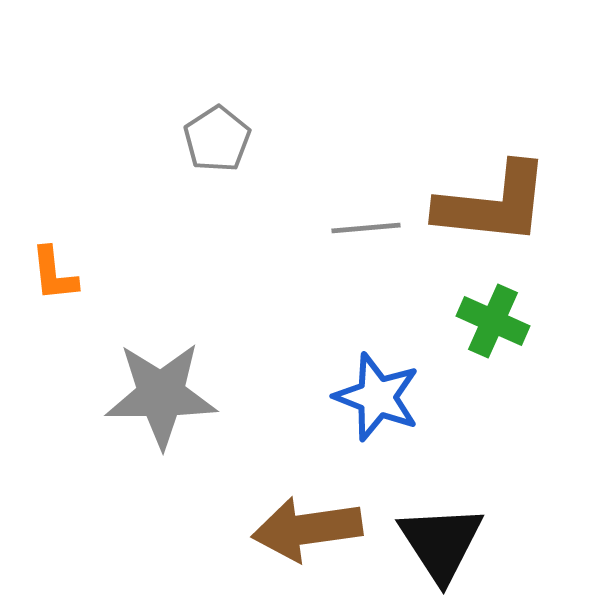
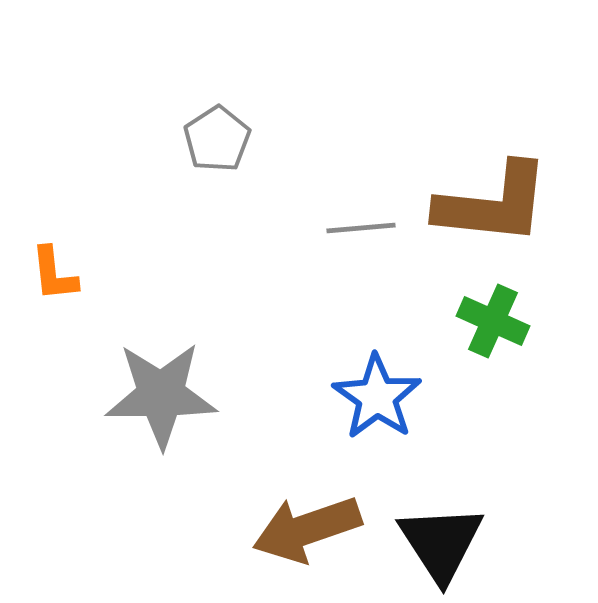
gray line: moved 5 px left
blue star: rotated 14 degrees clockwise
brown arrow: rotated 11 degrees counterclockwise
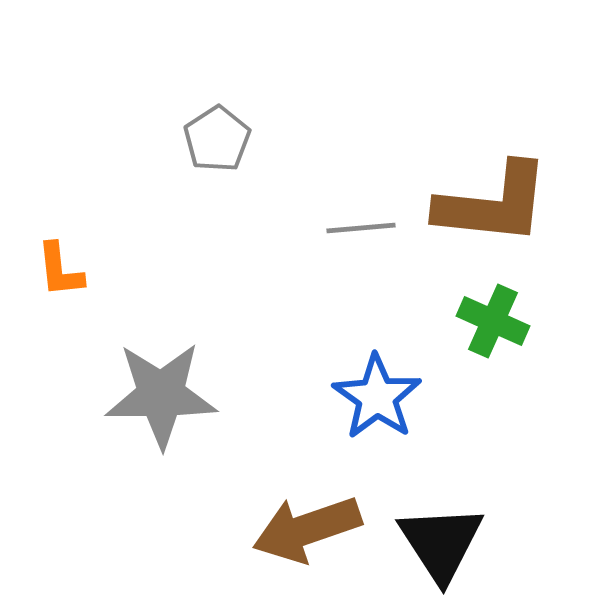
orange L-shape: moved 6 px right, 4 px up
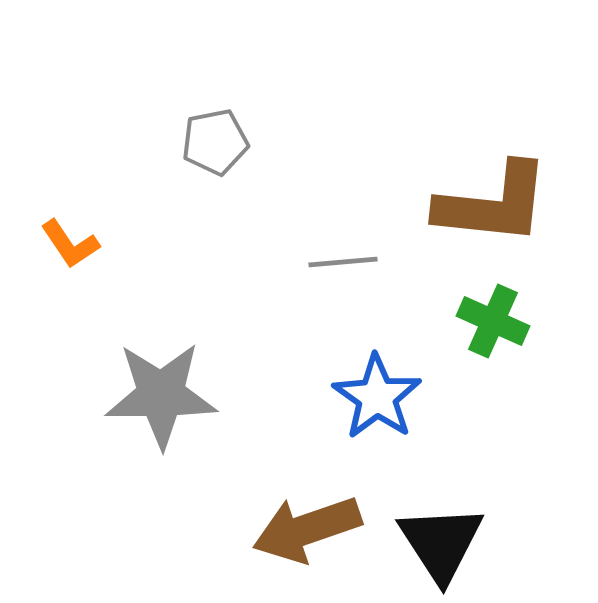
gray pentagon: moved 2 px left, 3 px down; rotated 22 degrees clockwise
gray line: moved 18 px left, 34 px down
orange L-shape: moved 10 px right, 26 px up; rotated 28 degrees counterclockwise
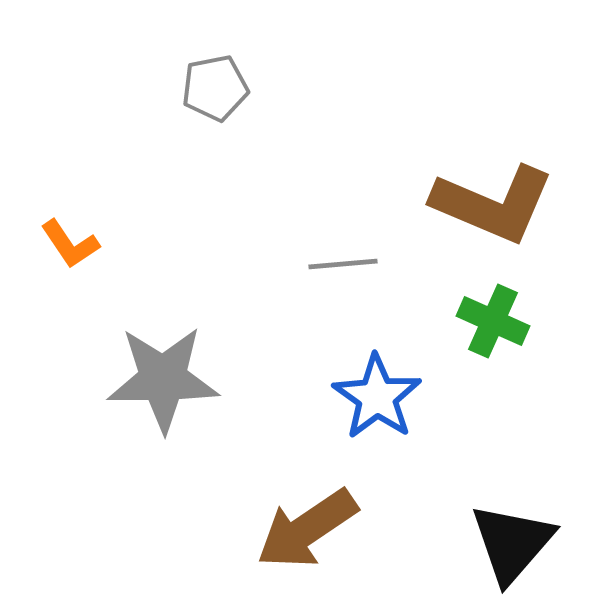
gray pentagon: moved 54 px up
brown L-shape: rotated 17 degrees clockwise
gray line: moved 2 px down
gray star: moved 2 px right, 16 px up
brown arrow: rotated 15 degrees counterclockwise
black triangle: moved 71 px right; rotated 14 degrees clockwise
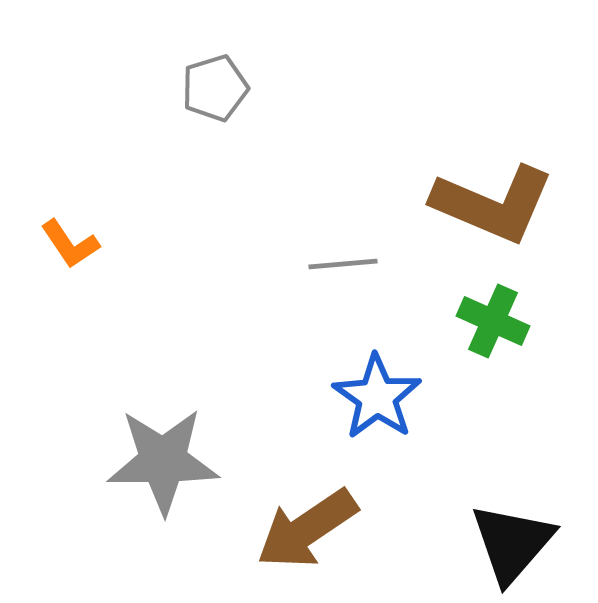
gray pentagon: rotated 6 degrees counterclockwise
gray star: moved 82 px down
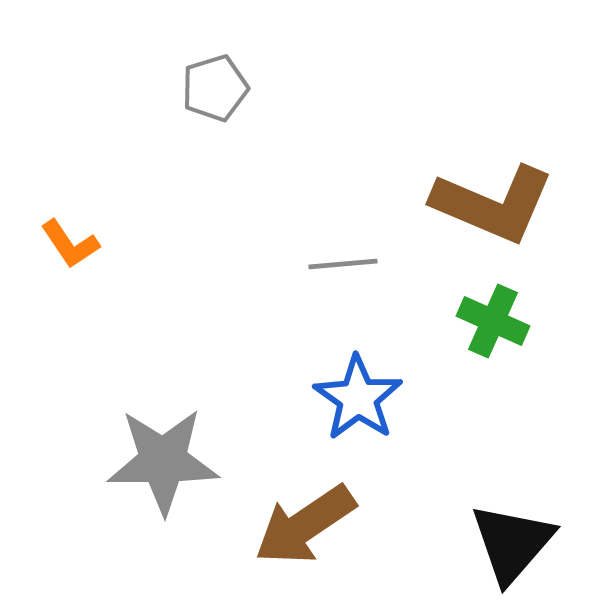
blue star: moved 19 px left, 1 px down
brown arrow: moved 2 px left, 4 px up
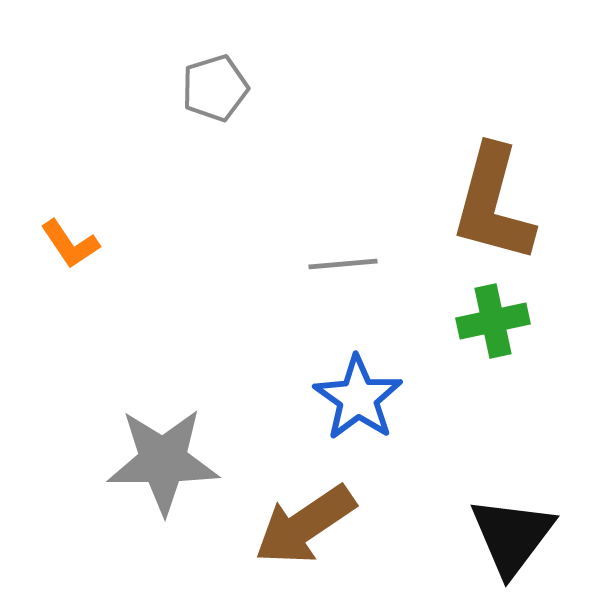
brown L-shape: rotated 82 degrees clockwise
green cross: rotated 36 degrees counterclockwise
black triangle: moved 7 px up; rotated 4 degrees counterclockwise
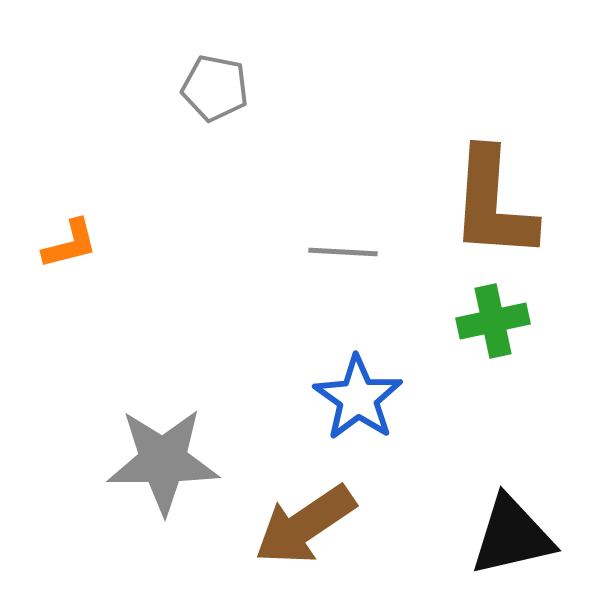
gray pentagon: rotated 28 degrees clockwise
brown L-shape: rotated 11 degrees counterclockwise
orange L-shape: rotated 70 degrees counterclockwise
gray line: moved 12 px up; rotated 8 degrees clockwise
black triangle: rotated 40 degrees clockwise
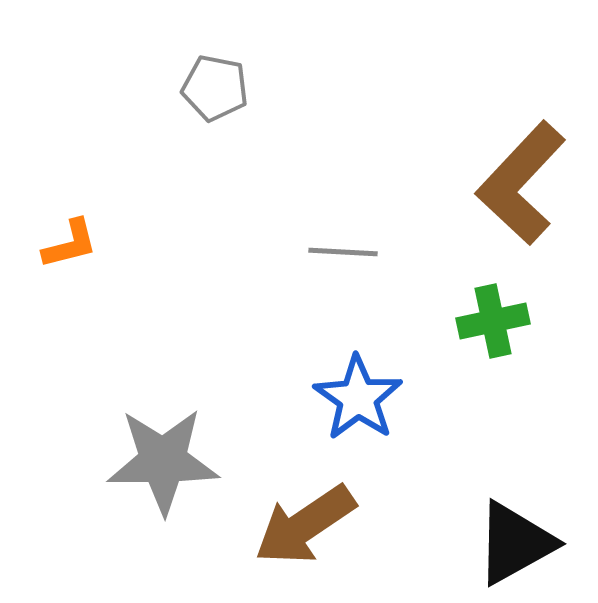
brown L-shape: moved 28 px right, 21 px up; rotated 39 degrees clockwise
black triangle: moved 3 px right, 7 px down; rotated 16 degrees counterclockwise
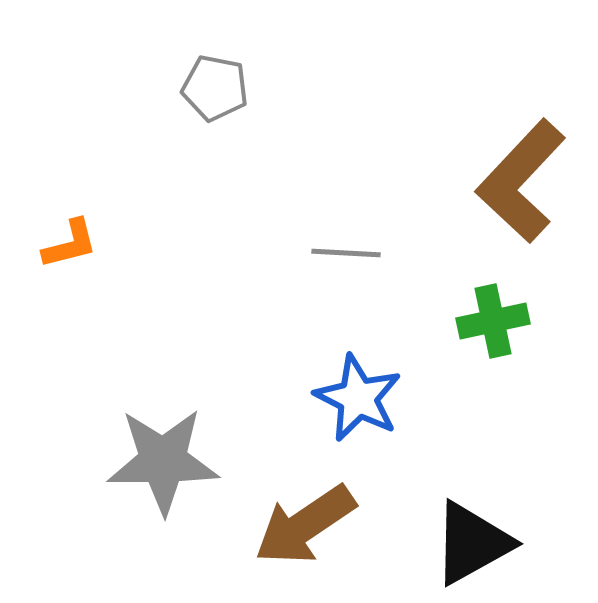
brown L-shape: moved 2 px up
gray line: moved 3 px right, 1 px down
blue star: rotated 8 degrees counterclockwise
black triangle: moved 43 px left
